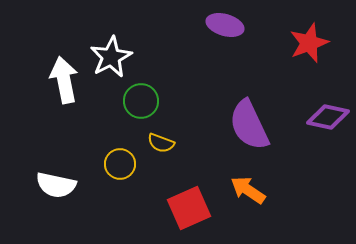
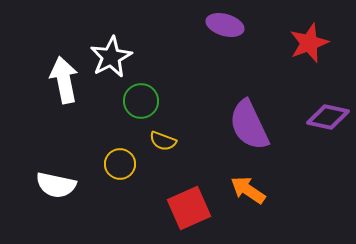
yellow semicircle: moved 2 px right, 2 px up
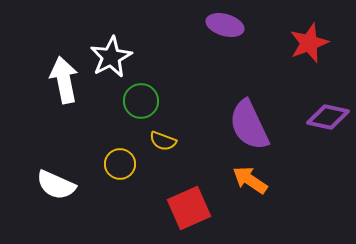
white semicircle: rotated 12 degrees clockwise
orange arrow: moved 2 px right, 10 px up
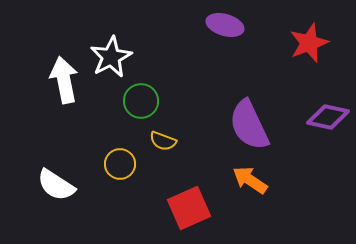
white semicircle: rotated 9 degrees clockwise
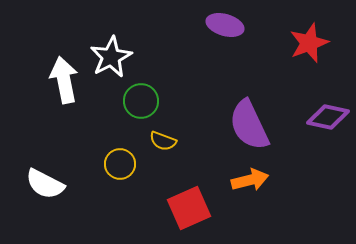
orange arrow: rotated 132 degrees clockwise
white semicircle: moved 11 px left, 1 px up; rotated 6 degrees counterclockwise
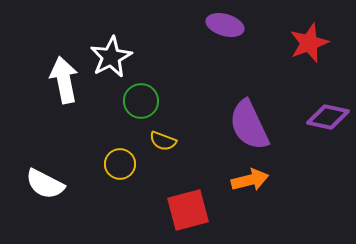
red square: moved 1 px left, 2 px down; rotated 9 degrees clockwise
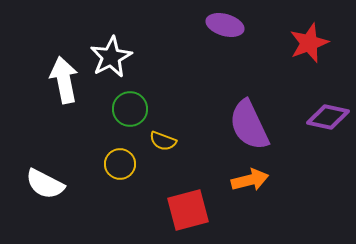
green circle: moved 11 px left, 8 px down
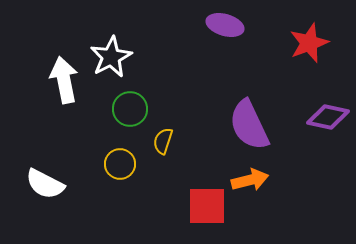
yellow semicircle: rotated 88 degrees clockwise
red square: moved 19 px right, 4 px up; rotated 15 degrees clockwise
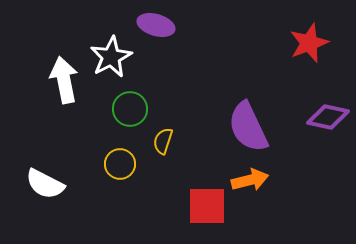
purple ellipse: moved 69 px left
purple semicircle: moved 1 px left, 2 px down
